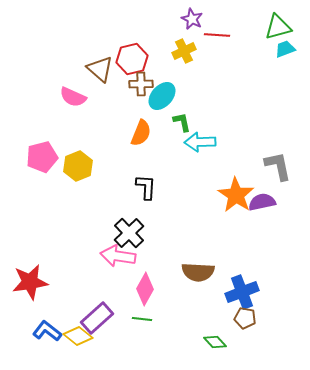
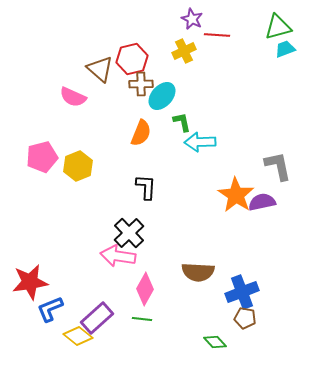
blue L-shape: moved 3 px right, 22 px up; rotated 60 degrees counterclockwise
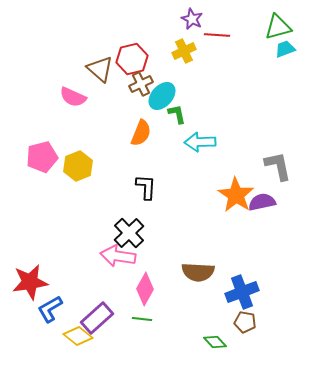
brown cross: rotated 25 degrees counterclockwise
green L-shape: moved 5 px left, 8 px up
blue L-shape: rotated 8 degrees counterclockwise
brown pentagon: moved 4 px down
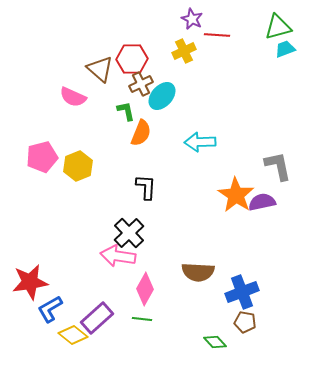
red hexagon: rotated 12 degrees clockwise
green L-shape: moved 51 px left, 3 px up
yellow diamond: moved 5 px left, 1 px up
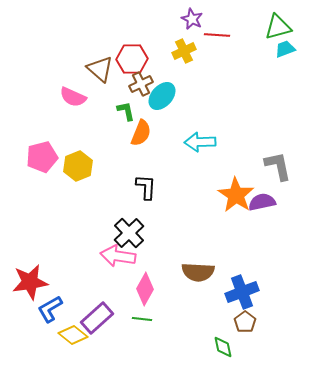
brown pentagon: rotated 25 degrees clockwise
green diamond: moved 8 px right, 5 px down; rotated 30 degrees clockwise
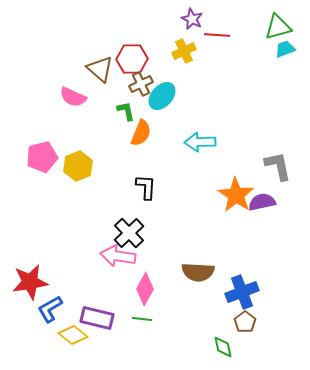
purple rectangle: rotated 56 degrees clockwise
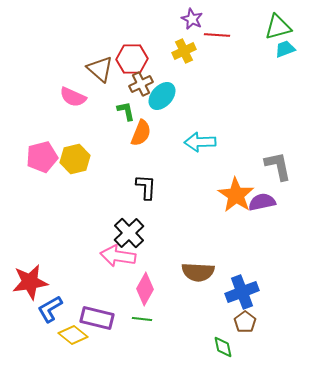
yellow hexagon: moved 3 px left, 7 px up; rotated 8 degrees clockwise
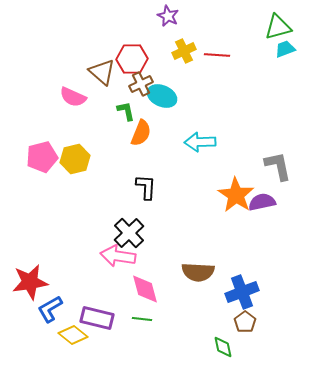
purple star: moved 24 px left, 3 px up
red line: moved 20 px down
brown triangle: moved 2 px right, 3 px down
cyan ellipse: rotated 72 degrees clockwise
pink diamond: rotated 44 degrees counterclockwise
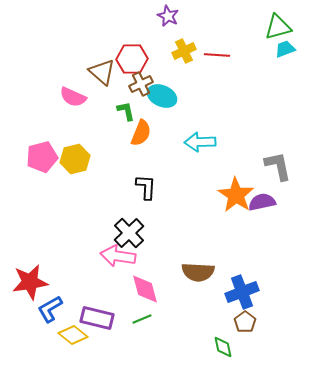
green line: rotated 30 degrees counterclockwise
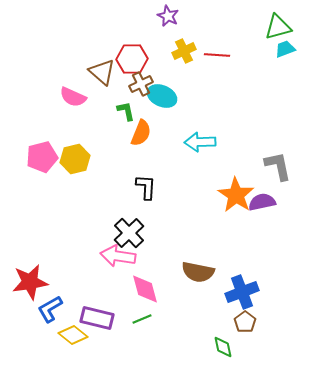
brown semicircle: rotated 8 degrees clockwise
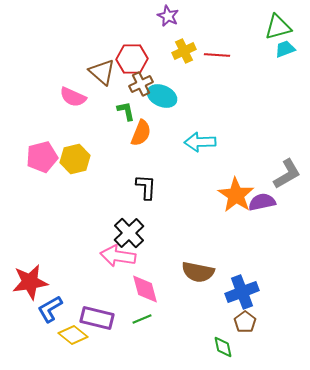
gray L-shape: moved 9 px right, 8 px down; rotated 72 degrees clockwise
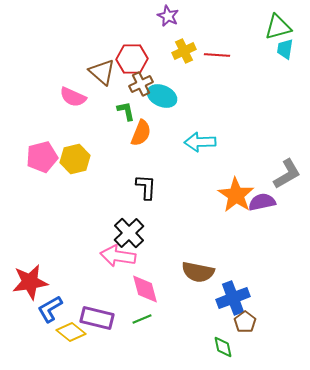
cyan trapezoid: rotated 60 degrees counterclockwise
blue cross: moved 9 px left, 6 px down
yellow diamond: moved 2 px left, 3 px up
